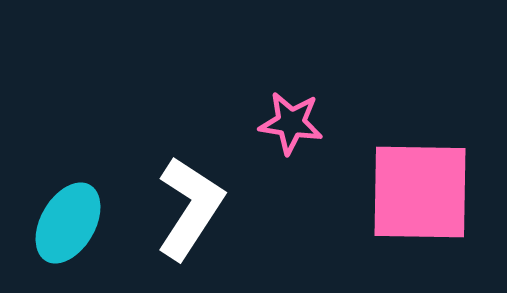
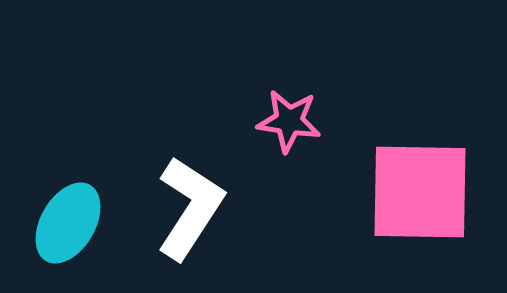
pink star: moved 2 px left, 2 px up
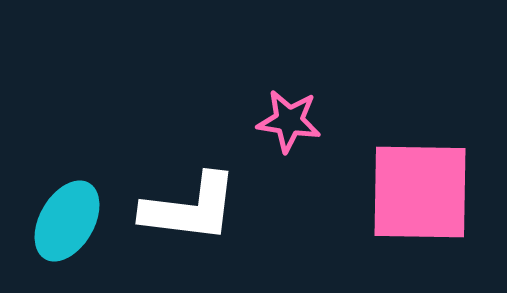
white L-shape: rotated 64 degrees clockwise
cyan ellipse: moved 1 px left, 2 px up
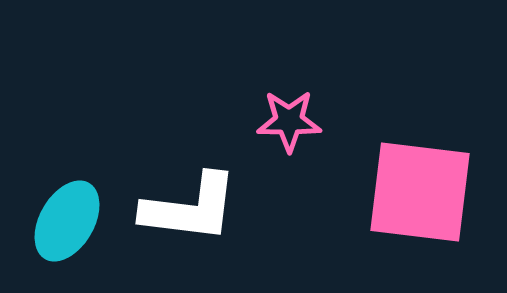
pink star: rotated 8 degrees counterclockwise
pink square: rotated 6 degrees clockwise
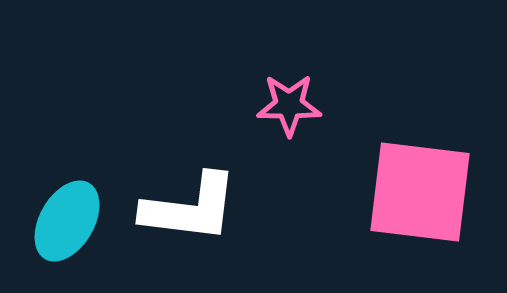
pink star: moved 16 px up
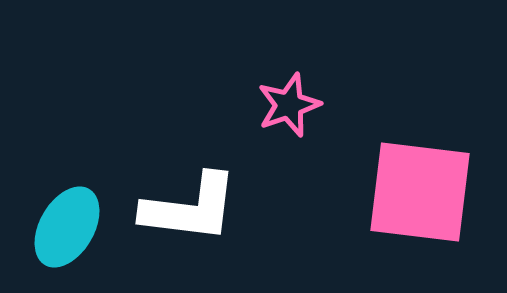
pink star: rotated 20 degrees counterclockwise
cyan ellipse: moved 6 px down
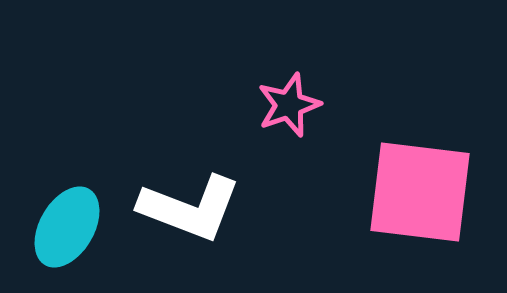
white L-shape: rotated 14 degrees clockwise
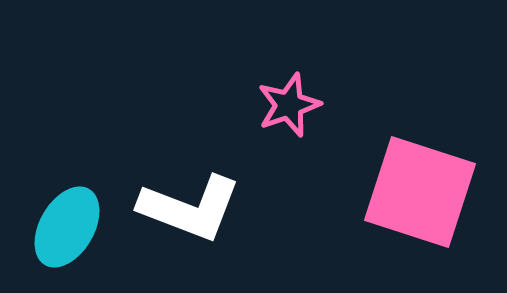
pink square: rotated 11 degrees clockwise
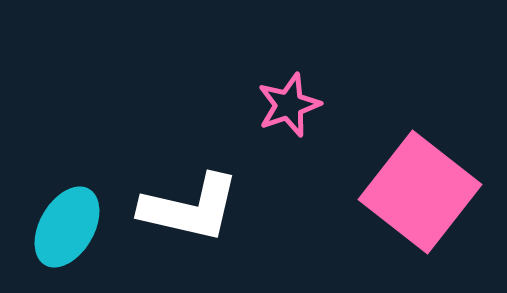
pink square: rotated 20 degrees clockwise
white L-shape: rotated 8 degrees counterclockwise
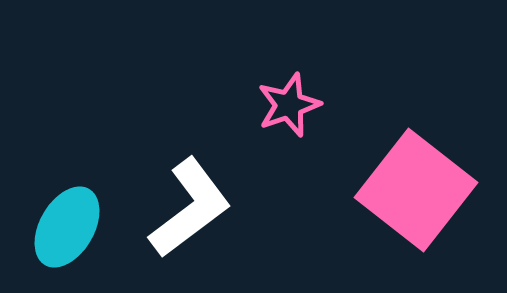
pink square: moved 4 px left, 2 px up
white L-shape: rotated 50 degrees counterclockwise
